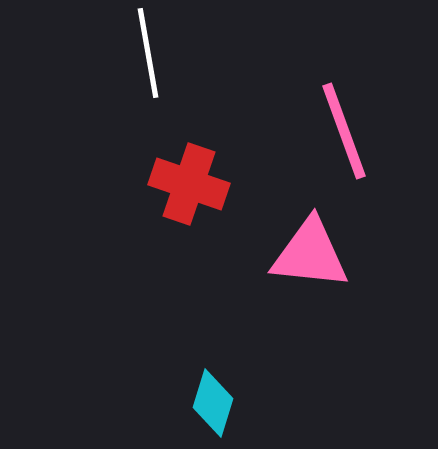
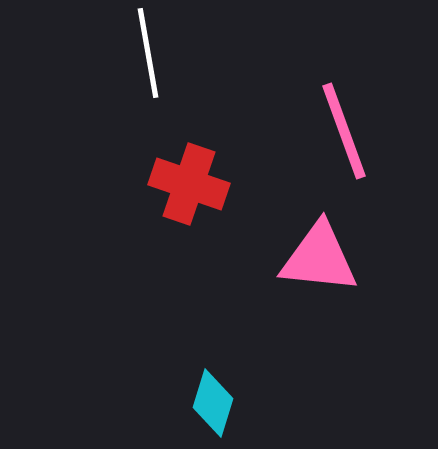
pink triangle: moved 9 px right, 4 px down
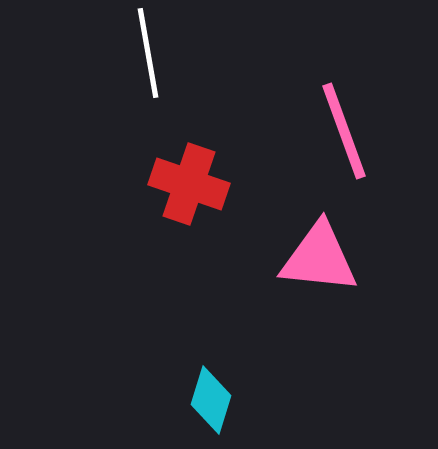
cyan diamond: moved 2 px left, 3 px up
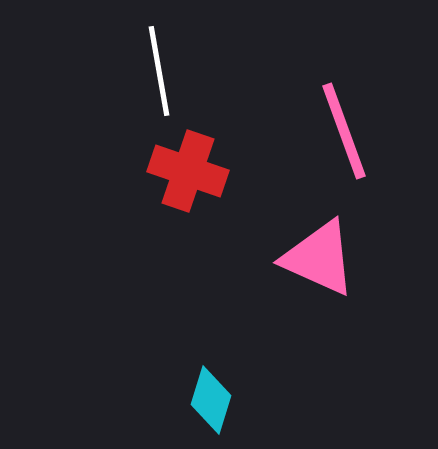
white line: moved 11 px right, 18 px down
red cross: moved 1 px left, 13 px up
pink triangle: rotated 18 degrees clockwise
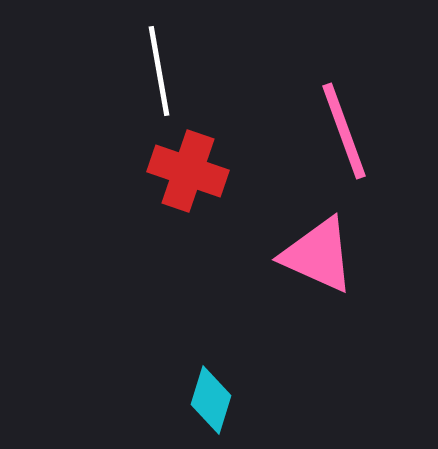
pink triangle: moved 1 px left, 3 px up
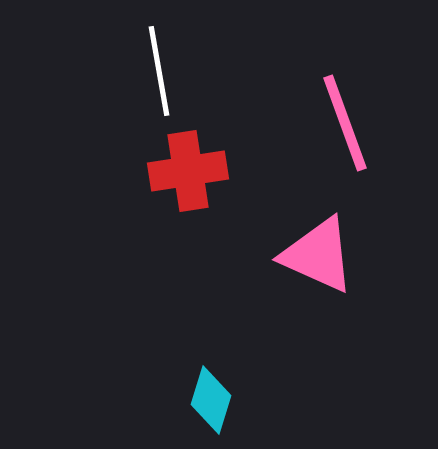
pink line: moved 1 px right, 8 px up
red cross: rotated 28 degrees counterclockwise
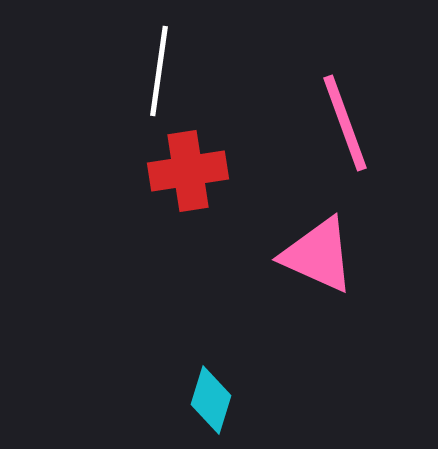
white line: rotated 18 degrees clockwise
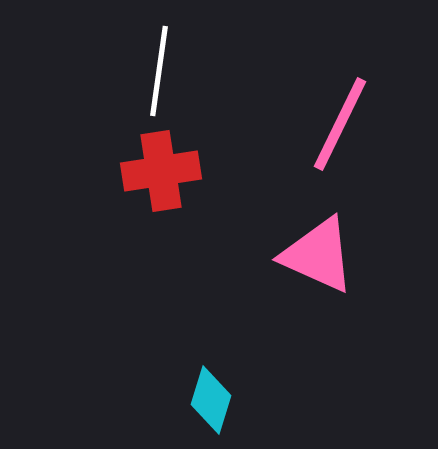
pink line: moved 5 px left, 1 px down; rotated 46 degrees clockwise
red cross: moved 27 px left
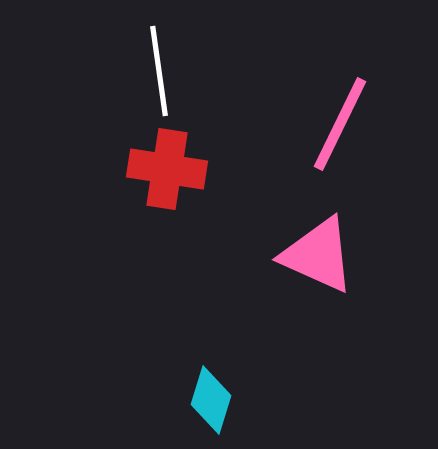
white line: rotated 16 degrees counterclockwise
red cross: moved 6 px right, 2 px up; rotated 18 degrees clockwise
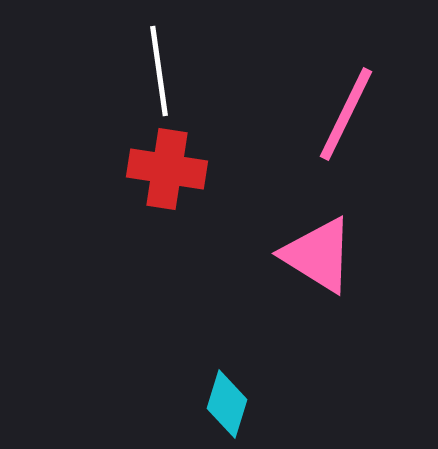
pink line: moved 6 px right, 10 px up
pink triangle: rotated 8 degrees clockwise
cyan diamond: moved 16 px right, 4 px down
